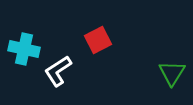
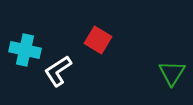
red square: rotated 32 degrees counterclockwise
cyan cross: moved 1 px right, 1 px down
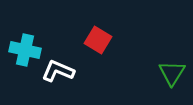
white L-shape: rotated 56 degrees clockwise
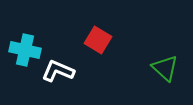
green triangle: moved 7 px left, 5 px up; rotated 20 degrees counterclockwise
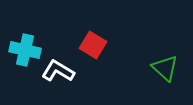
red square: moved 5 px left, 5 px down
white L-shape: rotated 8 degrees clockwise
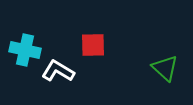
red square: rotated 32 degrees counterclockwise
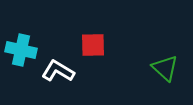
cyan cross: moved 4 px left
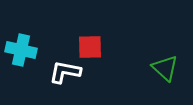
red square: moved 3 px left, 2 px down
white L-shape: moved 7 px right, 1 px down; rotated 20 degrees counterclockwise
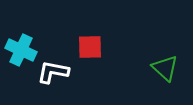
cyan cross: rotated 12 degrees clockwise
white L-shape: moved 12 px left
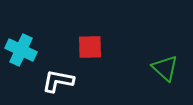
white L-shape: moved 5 px right, 9 px down
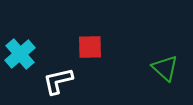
cyan cross: moved 1 px left, 4 px down; rotated 24 degrees clockwise
white L-shape: rotated 24 degrees counterclockwise
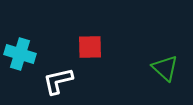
cyan cross: rotated 32 degrees counterclockwise
